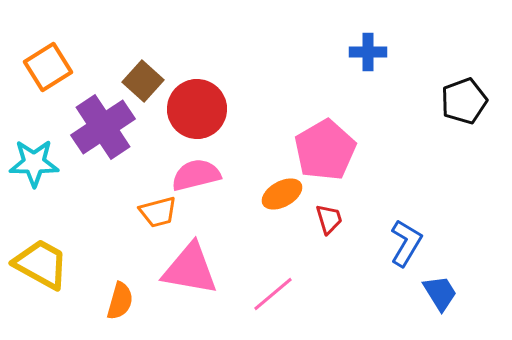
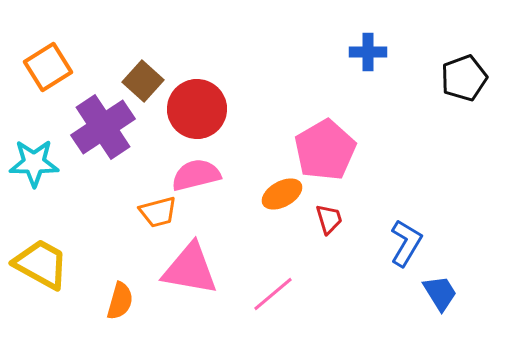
black pentagon: moved 23 px up
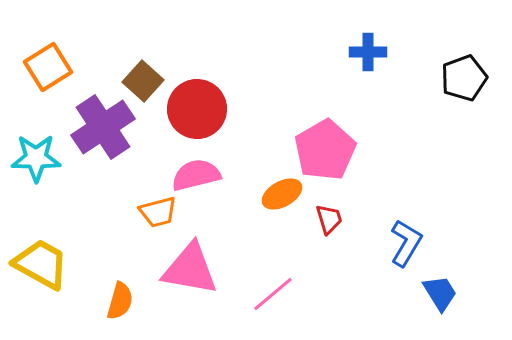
cyan star: moved 2 px right, 5 px up
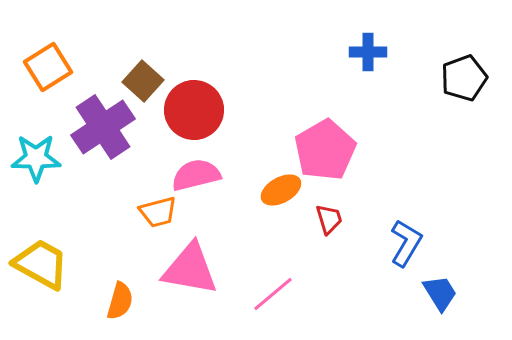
red circle: moved 3 px left, 1 px down
orange ellipse: moved 1 px left, 4 px up
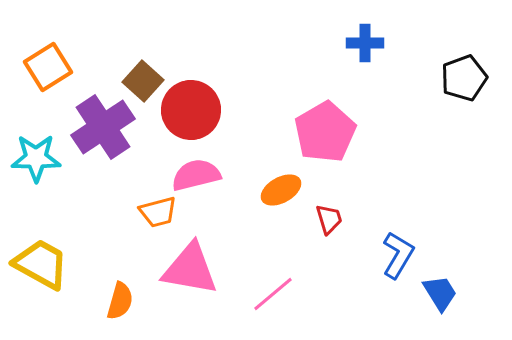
blue cross: moved 3 px left, 9 px up
red circle: moved 3 px left
pink pentagon: moved 18 px up
blue L-shape: moved 8 px left, 12 px down
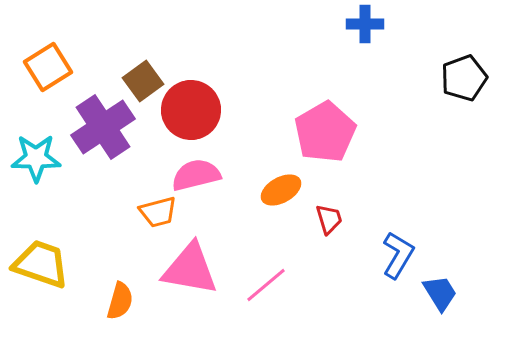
blue cross: moved 19 px up
brown square: rotated 12 degrees clockwise
yellow trapezoid: rotated 10 degrees counterclockwise
pink line: moved 7 px left, 9 px up
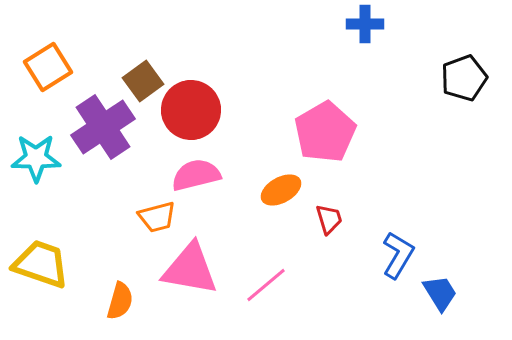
orange trapezoid: moved 1 px left, 5 px down
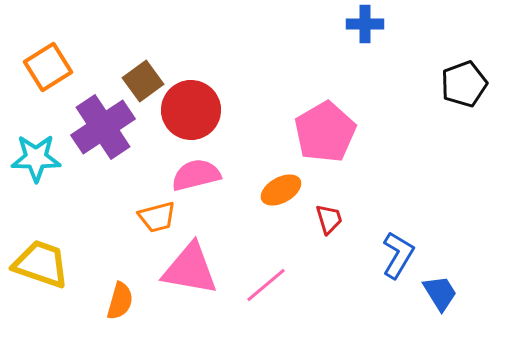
black pentagon: moved 6 px down
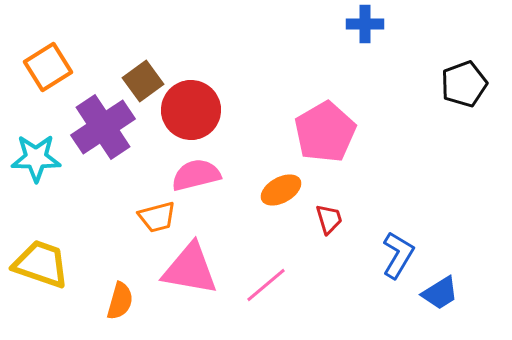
blue trapezoid: rotated 90 degrees clockwise
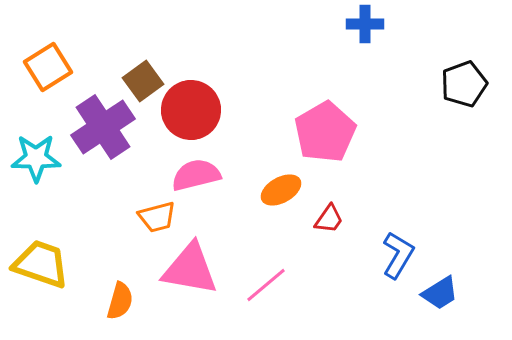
red trapezoid: rotated 52 degrees clockwise
